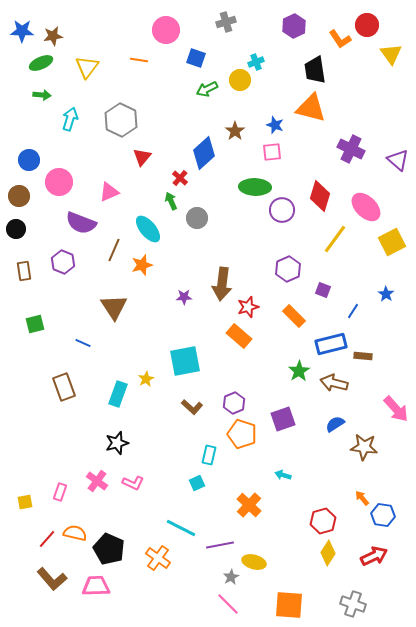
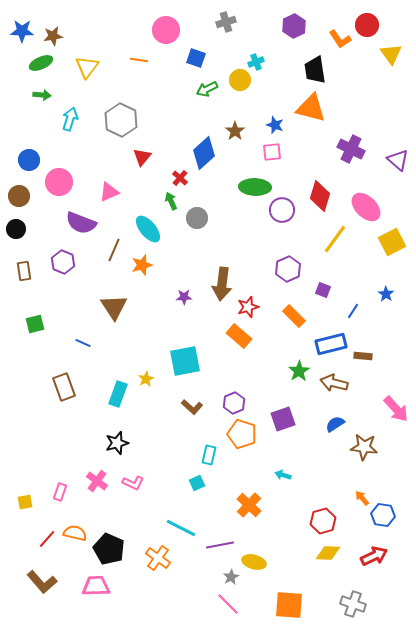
yellow diamond at (328, 553): rotated 60 degrees clockwise
brown L-shape at (52, 579): moved 10 px left, 3 px down
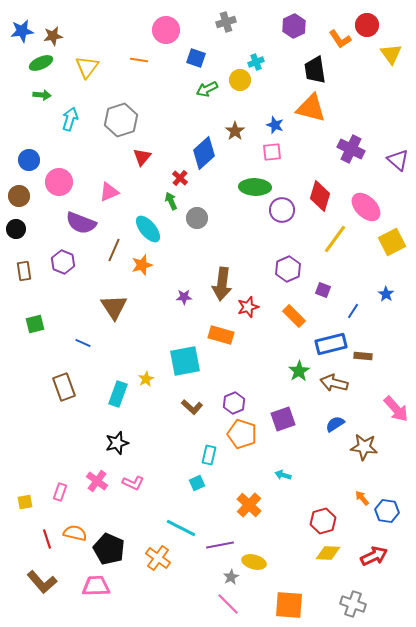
blue star at (22, 31): rotated 10 degrees counterclockwise
gray hexagon at (121, 120): rotated 16 degrees clockwise
orange rectangle at (239, 336): moved 18 px left, 1 px up; rotated 25 degrees counterclockwise
blue hexagon at (383, 515): moved 4 px right, 4 px up
red line at (47, 539): rotated 60 degrees counterclockwise
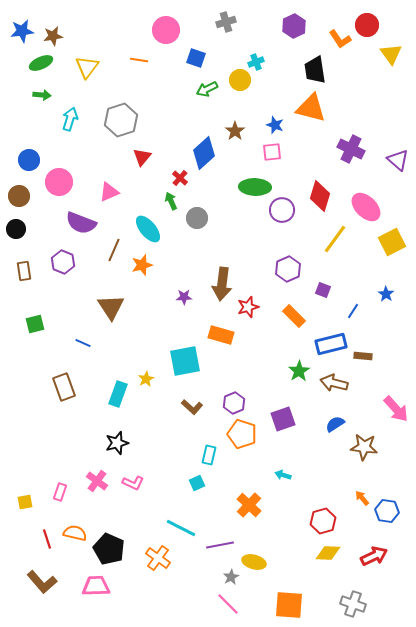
brown triangle at (114, 307): moved 3 px left
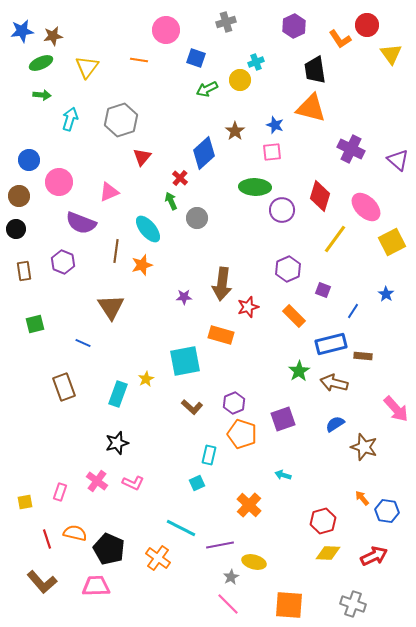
brown line at (114, 250): moved 2 px right, 1 px down; rotated 15 degrees counterclockwise
brown star at (364, 447): rotated 12 degrees clockwise
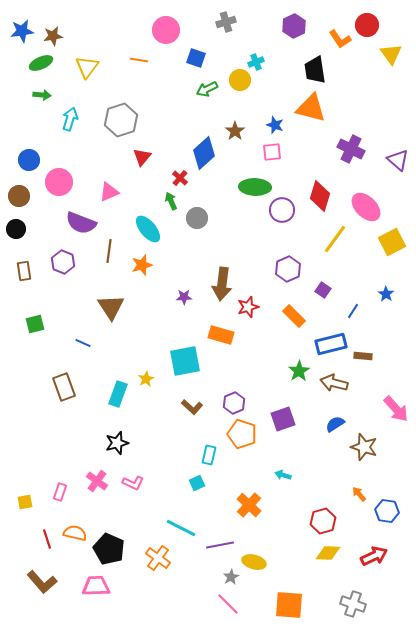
brown line at (116, 251): moved 7 px left
purple square at (323, 290): rotated 14 degrees clockwise
orange arrow at (362, 498): moved 3 px left, 4 px up
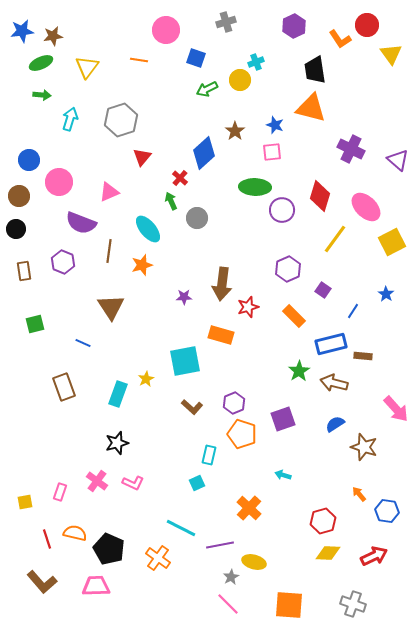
orange cross at (249, 505): moved 3 px down
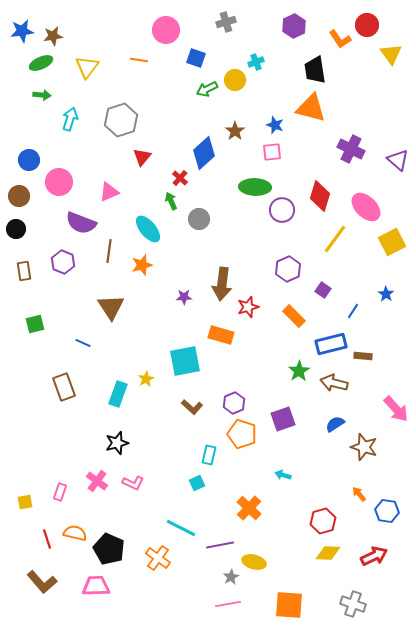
yellow circle at (240, 80): moved 5 px left
gray circle at (197, 218): moved 2 px right, 1 px down
pink line at (228, 604): rotated 55 degrees counterclockwise
